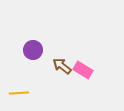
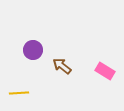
pink rectangle: moved 22 px right, 1 px down
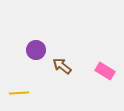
purple circle: moved 3 px right
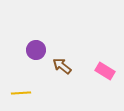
yellow line: moved 2 px right
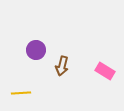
brown arrow: rotated 114 degrees counterclockwise
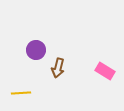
brown arrow: moved 4 px left, 2 px down
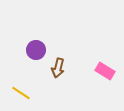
yellow line: rotated 36 degrees clockwise
